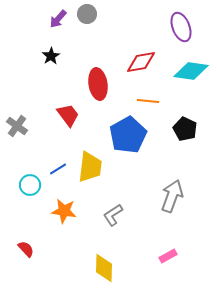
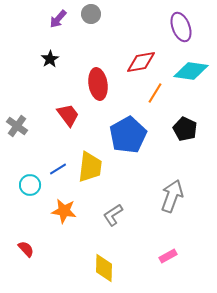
gray circle: moved 4 px right
black star: moved 1 px left, 3 px down
orange line: moved 7 px right, 8 px up; rotated 65 degrees counterclockwise
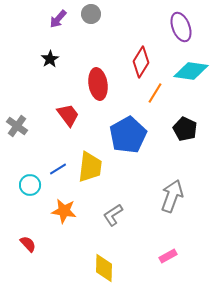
red diamond: rotated 48 degrees counterclockwise
red semicircle: moved 2 px right, 5 px up
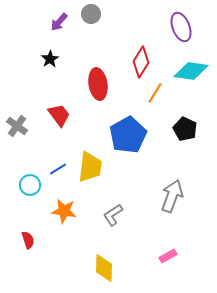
purple arrow: moved 1 px right, 3 px down
red trapezoid: moved 9 px left
red semicircle: moved 4 px up; rotated 24 degrees clockwise
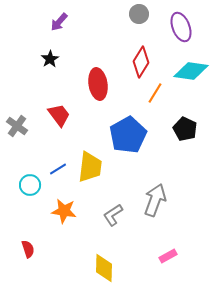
gray circle: moved 48 px right
gray arrow: moved 17 px left, 4 px down
red semicircle: moved 9 px down
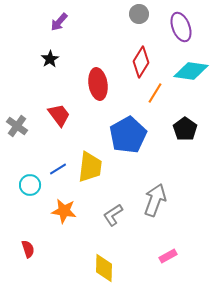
black pentagon: rotated 10 degrees clockwise
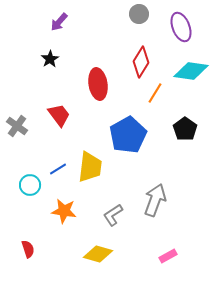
yellow diamond: moved 6 px left, 14 px up; rotated 76 degrees counterclockwise
